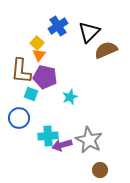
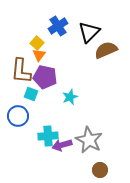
blue circle: moved 1 px left, 2 px up
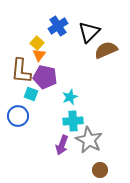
cyan cross: moved 25 px right, 15 px up
purple arrow: rotated 54 degrees counterclockwise
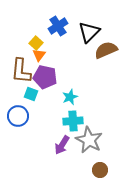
yellow square: moved 1 px left
purple arrow: rotated 12 degrees clockwise
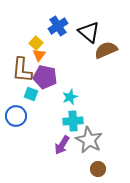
black triangle: rotated 35 degrees counterclockwise
brown L-shape: moved 1 px right, 1 px up
blue circle: moved 2 px left
brown circle: moved 2 px left, 1 px up
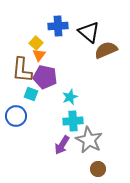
blue cross: rotated 30 degrees clockwise
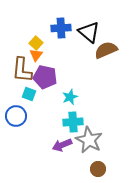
blue cross: moved 3 px right, 2 px down
orange triangle: moved 3 px left
cyan square: moved 2 px left
cyan cross: moved 1 px down
purple arrow: rotated 36 degrees clockwise
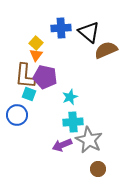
brown L-shape: moved 3 px right, 6 px down
blue circle: moved 1 px right, 1 px up
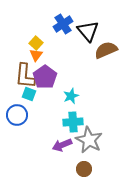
blue cross: moved 2 px right, 4 px up; rotated 30 degrees counterclockwise
black triangle: moved 1 px left, 1 px up; rotated 10 degrees clockwise
purple pentagon: rotated 25 degrees clockwise
cyan star: moved 1 px right, 1 px up
brown circle: moved 14 px left
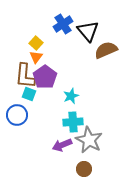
orange triangle: moved 2 px down
